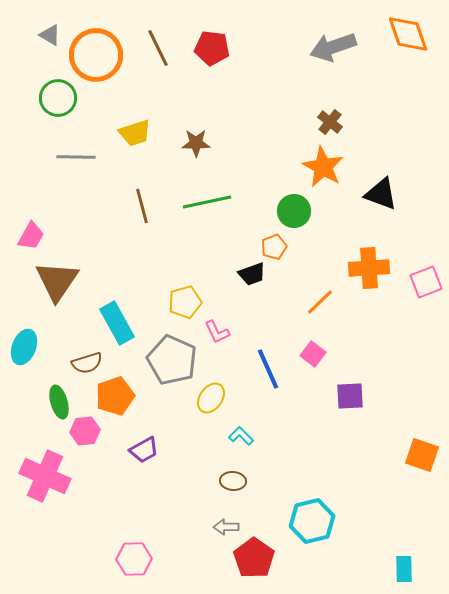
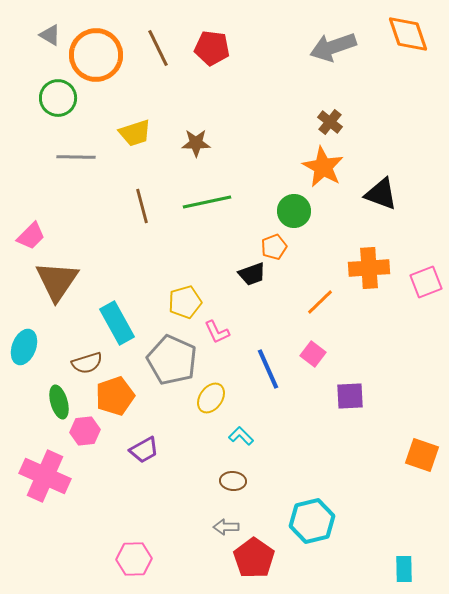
pink trapezoid at (31, 236): rotated 16 degrees clockwise
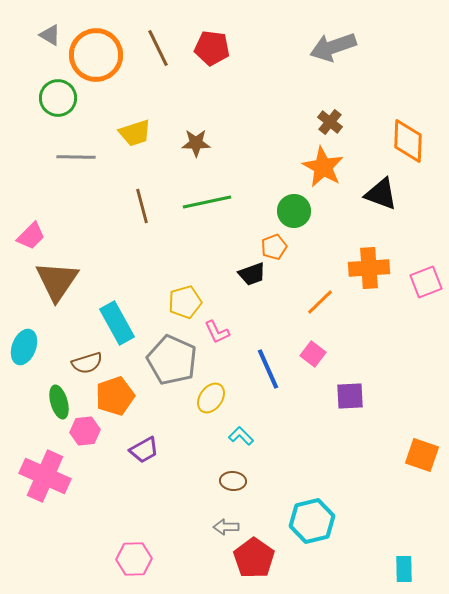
orange diamond at (408, 34): moved 107 px down; rotated 21 degrees clockwise
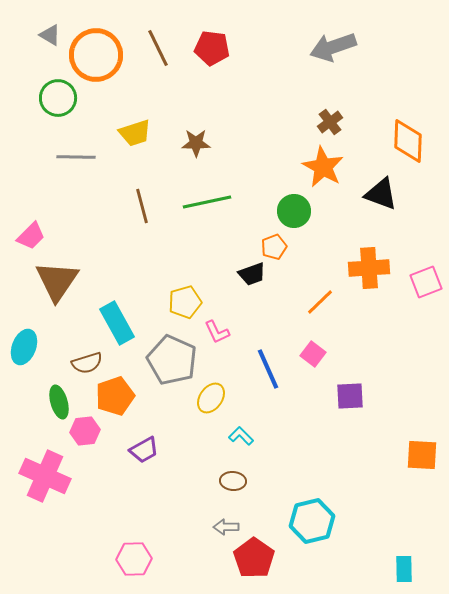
brown cross at (330, 122): rotated 15 degrees clockwise
orange square at (422, 455): rotated 16 degrees counterclockwise
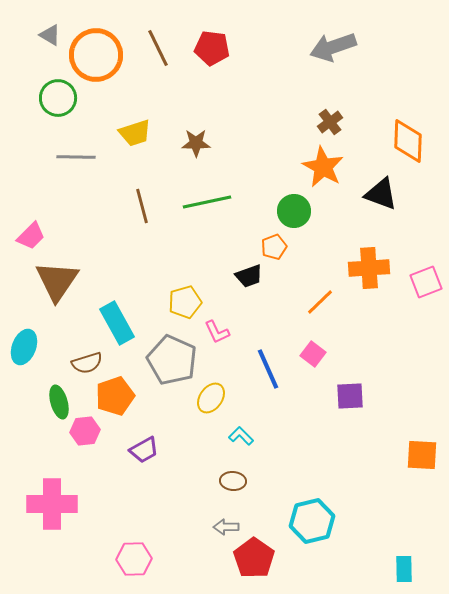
black trapezoid at (252, 274): moved 3 px left, 2 px down
pink cross at (45, 476): moved 7 px right, 28 px down; rotated 24 degrees counterclockwise
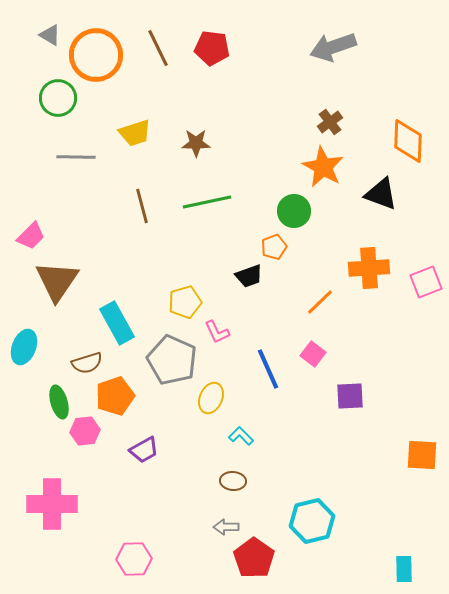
yellow ellipse at (211, 398): rotated 12 degrees counterclockwise
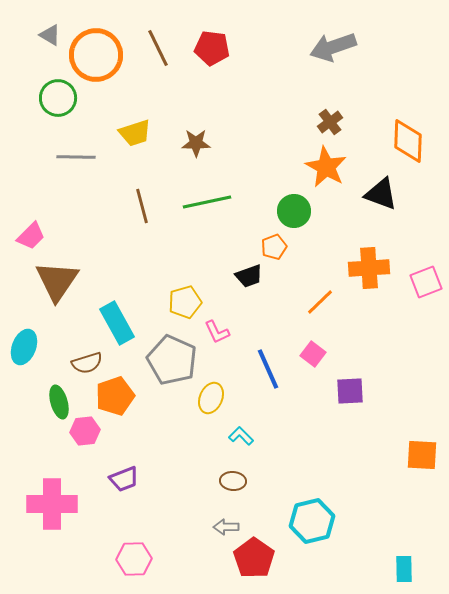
orange star at (323, 167): moved 3 px right
purple square at (350, 396): moved 5 px up
purple trapezoid at (144, 450): moved 20 px left, 29 px down; rotated 8 degrees clockwise
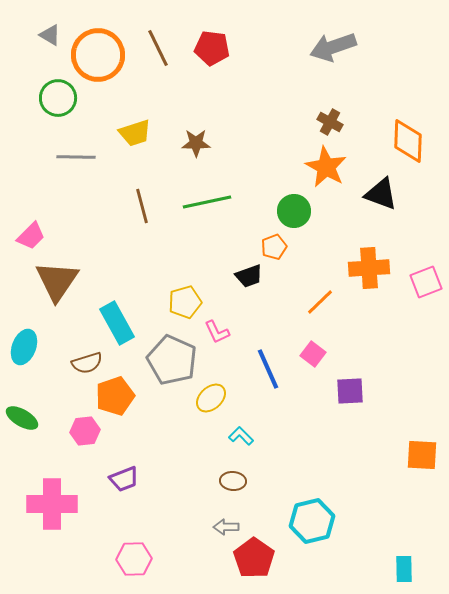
orange circle at (96, 55): moved 2 px right
brown cross at (330, 122): rotated 25 degrees counterclockwise
yellow ellipse at (211, 398): rotated 24 degrees clockwise
green ellipse at (59, 402): moved 37 px left, 16 px down; rotated 44 degrees counterclockwise
